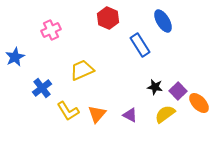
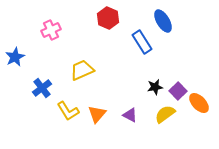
blue rectangle: moved 2 px right, 3 px up
black star: rotated 21 degrees counterclockwise
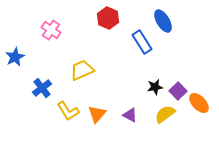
pink cross: rotated 30 degrees counterclockwise
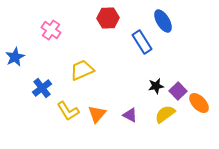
red hexagon: rotated 25 degrees counterclockwise
black star: moved 1 px right, 1 px up
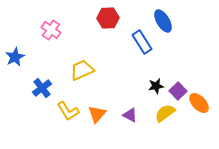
yellow semicircle: moved 1 px up
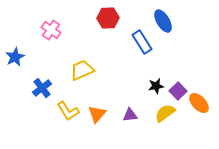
purple triangle: rotated 35 degrees counterclockwise
